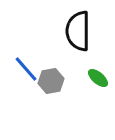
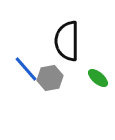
black semicircle: moved 11 px left, 10 px down
gray hexagon: moved 1 px left, 3 px up
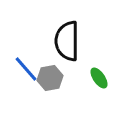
green ellipse: moved 1 px right; rotated 15 degrees clockwise
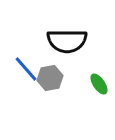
black semicircle: rotated 90 degrees counterclockwise
green ellipse: moved 6 px down
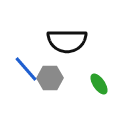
gray hexagon: rotated 10 degrees clockwise
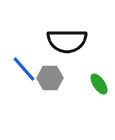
blue line: moved 2 px left
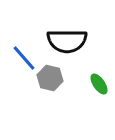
blue line: moved 11 px up
gray hexagon: rotated 15 degrees clockwise
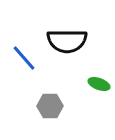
gray hexagon: moved 28 px down; rotated 15 degrees counterclockwise
green ellipse: rotated 35 degrees counterclockwise
